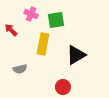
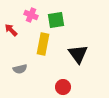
pink cross: moved 1 px down
black triangle: moved 2 px right, 1 px up; rotated 35 degrees counterclockwise
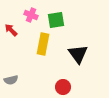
gray semicircle: moved 9 px left, 11 px down
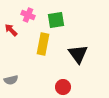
pink cross: moved 3 px left
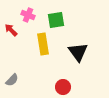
yellow rectangle: rotated 20 degrees counterclockwise
black triangle: moved 2 px up
gray semicircle: moved 1 px right; rotated 32 degrees counterclockwise
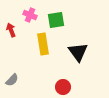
pink cross: moved 2 px right
red arrow: rotated 24 degrees clockwise
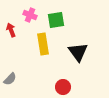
gray semicircle: moved 2 px left, 1 px up
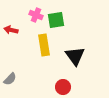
pink cross: moved 6 px right
red arrow: rotated 56 degrees counterclockwise
yellow rectangle: moved 1 px right, 1 px down
black triangle: moved 3 px left, 4 px down
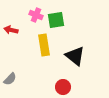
black triangle: rotated 15 degrees counterclockwise
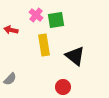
pink cross: rotated 16 degrees clockwise
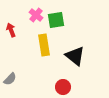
red arrow: rotated 56 degrees clockwise
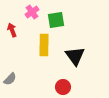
pink cross: moved 4 px left, 3 px up; rotated 16 degrees clockwise
red arrow: moved 1 px right
yellow rectangle: rotated 10 degrees clockwise
black triangle: rotated 15 degrees clockwise
